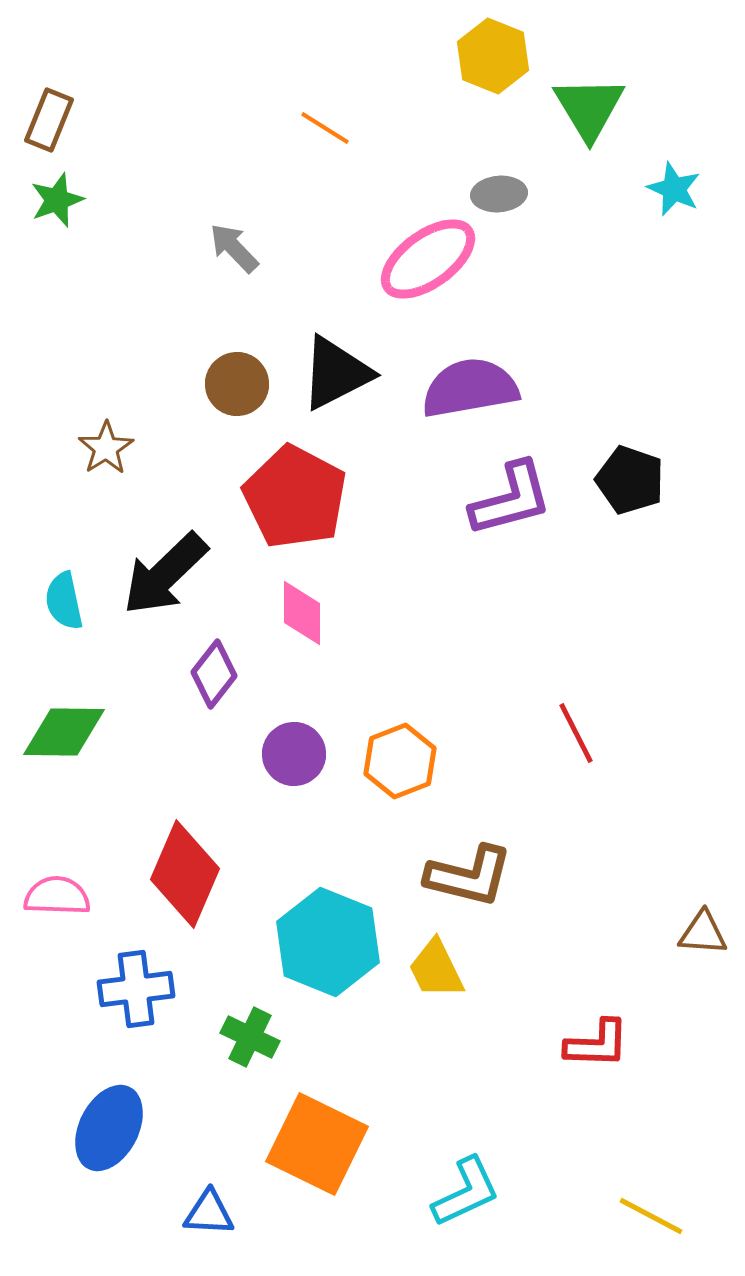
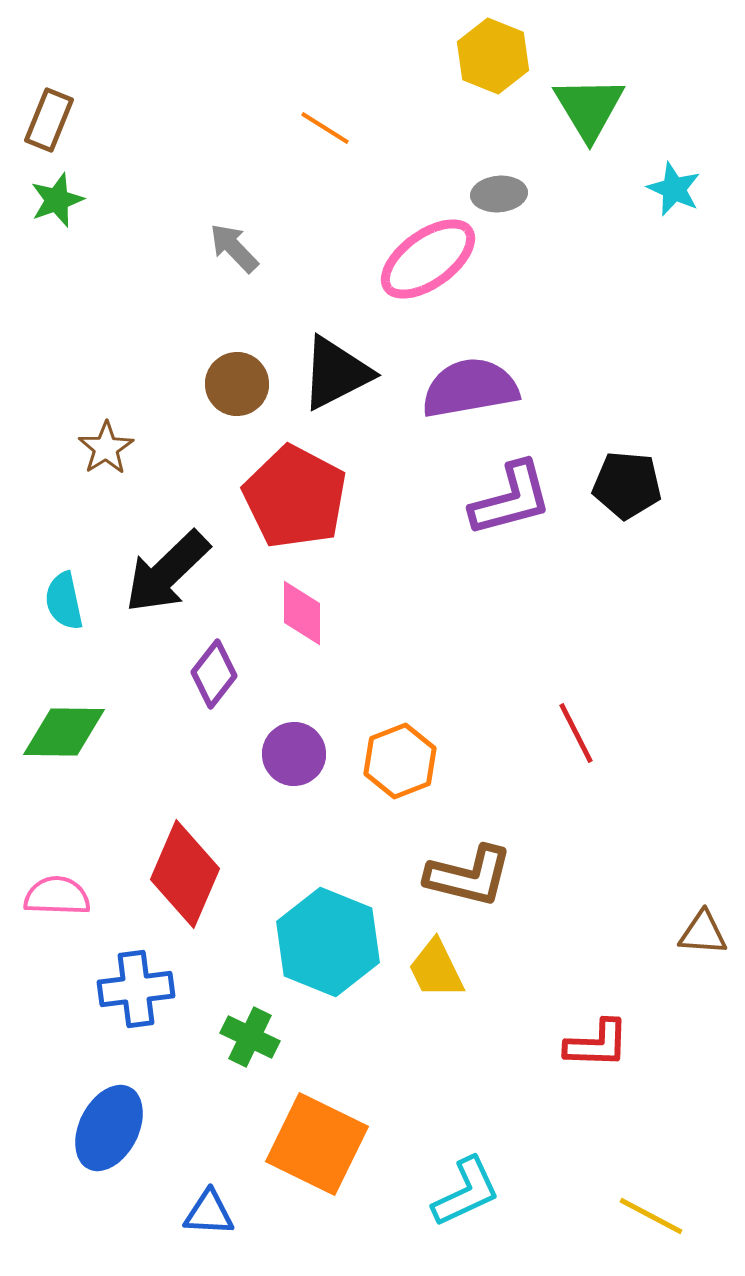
black pentagon: moved 3 px left, 5 px down; rotated 14 degrees counterclockwise
black arrow: moved 2 px right, 2 px up
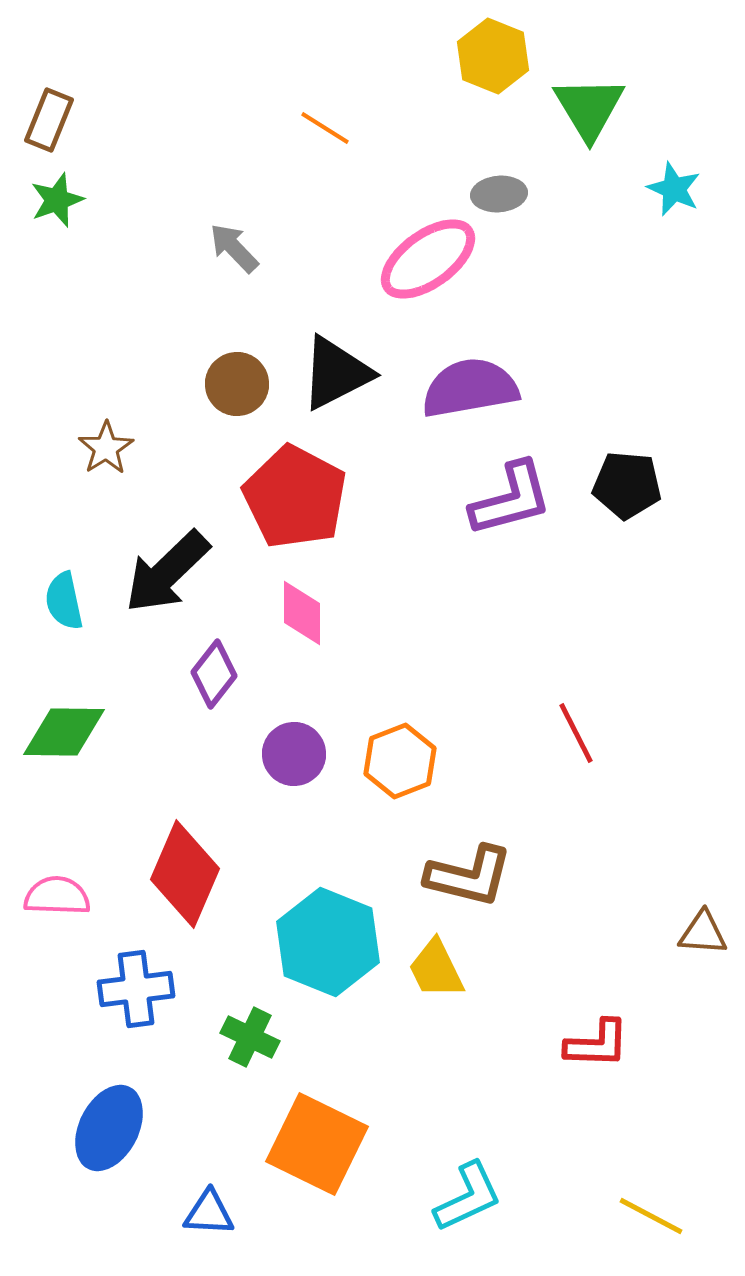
cyan L-shape: moved 2 px right, 5 px down
